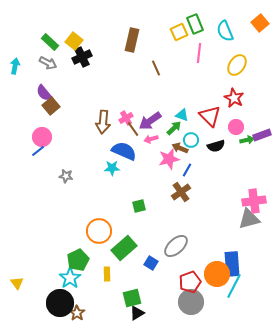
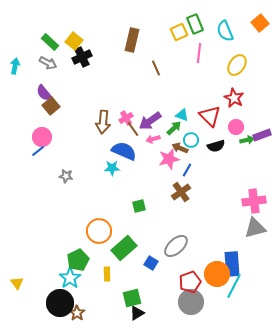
pink arrow at (151, 139): moved 2 px right
gray triangle at (249, 219): moved 6 px right, 9 px down
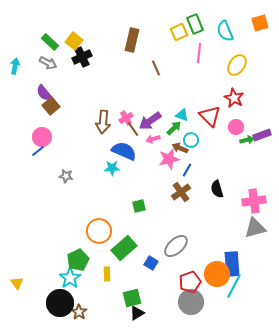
orange square at (260, 23): rotated 24 degrees clockwise
black semicircle at (216, 146): moved 1 px right, 43 px down; rotated 90 degrees clockwise
brown star at (77, 313): moved 2 px right, 1 px up
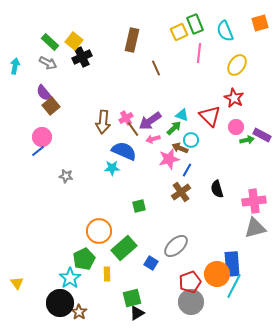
purple rectangle at (262, 135): rotated 48 degrees clockwise
green pentagon at (78, 260): moved 6 px right, 1 px up
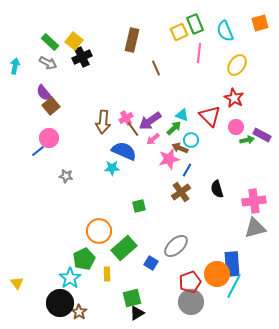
pink circle at (42, 137): moved 7 px right, 1 px down
pink arrow at (153, 139): rotated 24 degrees counterclockwise
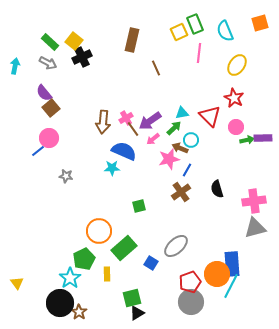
brown square at (51, 106): moved 2 px down
cyan triangle at (182, 115): moved 2 px up; rotated 32 degrees counterclockwise
purple rectangle at (262, 135): moved 1 px right, 3 px down; rotated 30 degrees counterclockwise
cyan line at (234, 286): moved 3 px left
